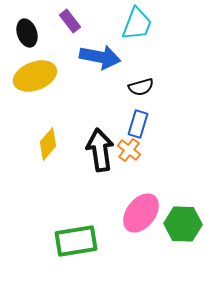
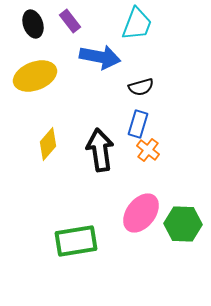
black ellipse: moved 6 px right, 9 px up
orange cross: moved 19 px right
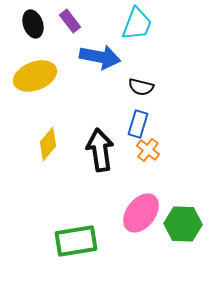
black semicircle: rotated 30 degrees clockwise
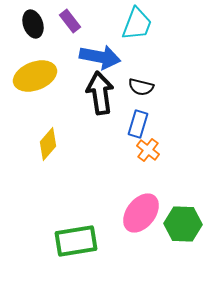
black arrow: moved 57 px up
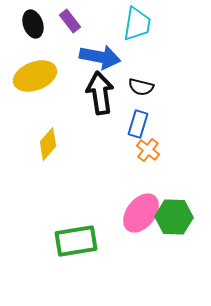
cyan trapezoid: rotated 12 degrees counterclockwise
green hexagon: moved 9 px left, 7 px up
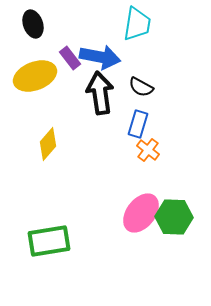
purple rectangle: moved 37 px down
black semicircle: rotated 15 degrees clockwise
green rectangle: moved 27 px left
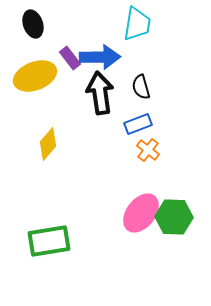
blue arrow: rotated 12 degrees counterclockwise
black semicircle: rotated 45 degrees clockwise
blue rectangle: rotated 52 degrees clockwise
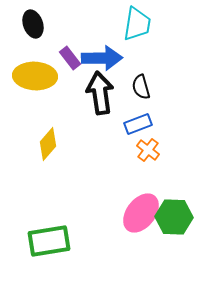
blue arrow: moved 2 px right, 1 px down
yellow ellipse: rotated 24 degrees clockwise
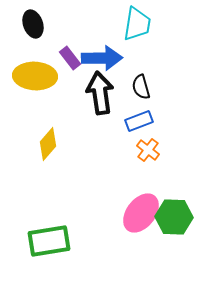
blue rectangle: moved 1 px right, 3 px up
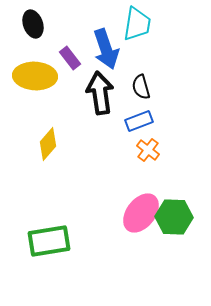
blue arrow: moved 4 px right, 9 px up; rotated 72 degrees clockwise
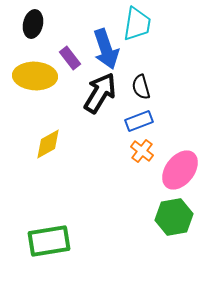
black ellipse: rotated 32 degrees clockwise
black arrow: rotated 39 degrees clockwise
yellow diamond: rotated 20 degrees clockwise
orange cross: moved 6 px left, 1 px down
pink ellipse: moved 39 px right, 43 px up
green hexagon: rotated 12 degrees counterclockwise
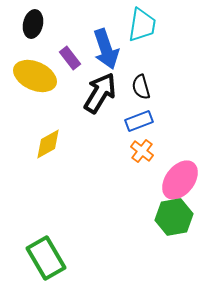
cyan trapezoid: moved 5 px right, 1 px down
yellow ellipse: rotated 21 degrees clockwise
pink ellipse: moved 10 px down
green rectangle: moved 3 px left, 17 px down; rotated 69 degrees clockwise
